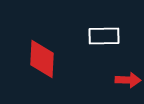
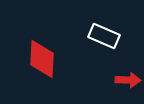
white rectangle: rotated 24 degrees clockwise
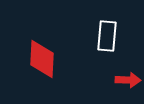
white rectangle: moved 3 px right; rotated 72 degrees clockwise
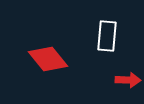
red diamond: moved 6 px right; rotated 42 degrees counterclockwise
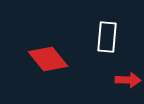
white rectangle: moved 1 px down
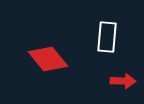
red arrow: moved 5 px left, 1 px down
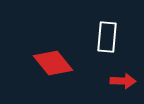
red diamond: moved 5 px right, 4 px down
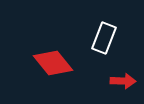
white rectangle: moved 3 px left, 1 px down; rotated 16 degrees clockwise
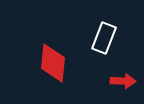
red diamond: rotated 45 degrees clockwise
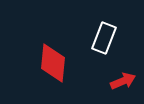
red arrow: rotated 25 degrees counterclockwise
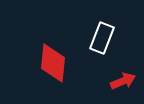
white rectangle: moved 2 px left
